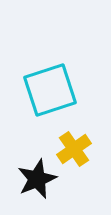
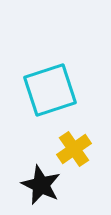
black star: moved 4 px right, 6 px down; rotated 24 degrees counterclockwise
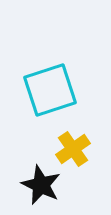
yellow cross: moved 1 px left
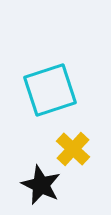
yellow cross: rotated 12 degrees counterclockwise
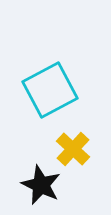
cyan square: rotated 10 degrees counterclockwise
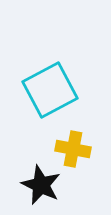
yellow cross: rotated 32 degrees counterclockwise
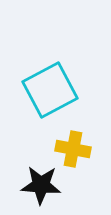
black star: rotated 21 degrees counterclockwise
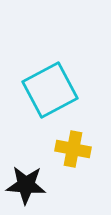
black star: moved 15 px left
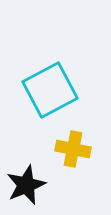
black star: rotated 27 degrees counterclockwise
